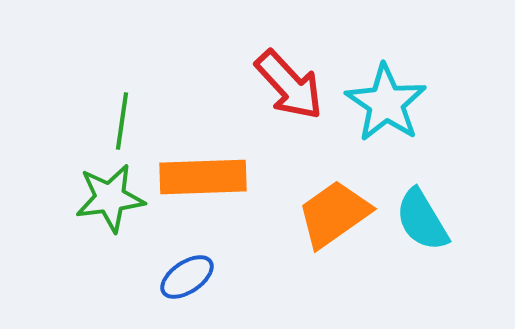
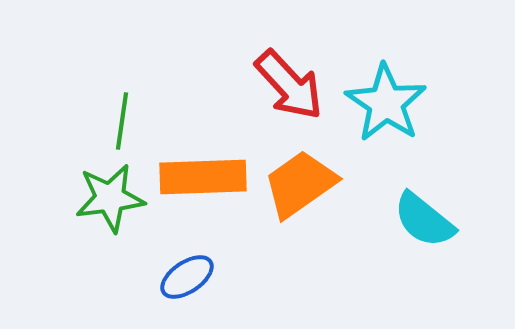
orange trapezoid: moved 34 px left, 30 px up
cyan semicircle: moved 2 px right; rotated 20 degrees counterclockwise
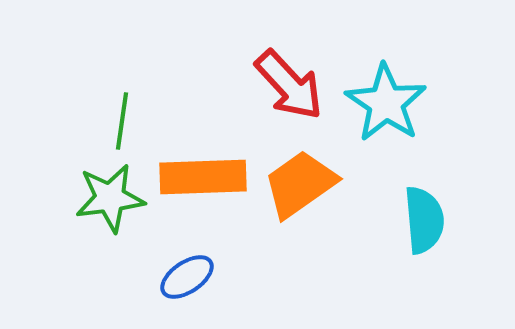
cyan semicircle: rotated 134 degrees counterclockwise
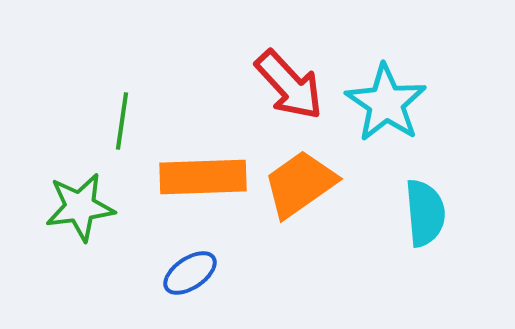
green star: moved 30 px left, 9 px down
cyan semicircle: moved 1 px right, 7 px up
blue ellipse: moved 3 px right, 4 px up
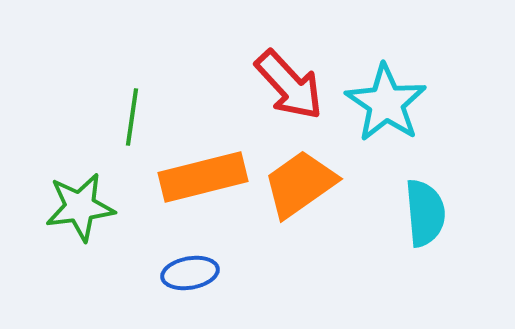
green line: moved 10 px right, 4 px up
orange rectangle: rotated 12 degrees counterclockwise
blue ellipse: rotated 24 degrees clockwise
